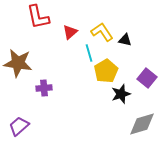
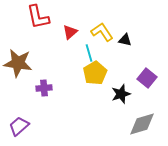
yellow pentagon: moved 11 px left, 2 px down
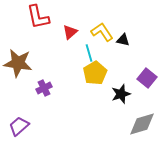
black triangle: moved 2 px left
purple cross: rotated 21 degrees counterclockwise
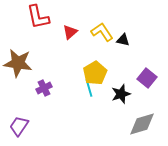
cyan line: moved 35 px down
purple trapezoid: rotated 15 degrees counterclockwise
